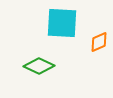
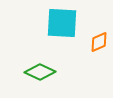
green diamond: moved 1 px right, 6 px down
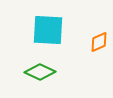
cyan square: moved 14 px left, 7 px down
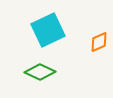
cyan square: rotated 28 degrees counterclockwise
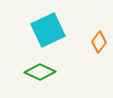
orange diamond: rotated 30 degrees counterclockwise
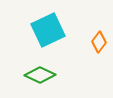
green diamond: moved 3 px down
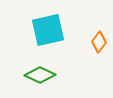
cyan square: rotated 12 degrees clockwise
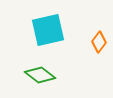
green diamond: rotated 12 degrees clockwise
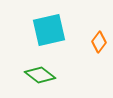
cyan square: moved 1 px right
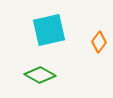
green diamond: rotated 8 degrees counterclockwise
